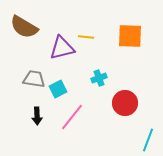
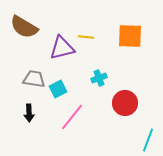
black arrow: moved 8 px left, 3 px up
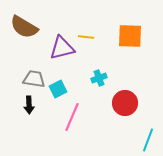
black arrow: moved 8 px up
pink line: rotated 16 degrees counterclockwise
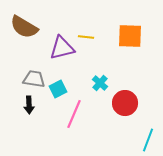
cyan cross: moved 1 px right, 5 px down; rotated 28 degrees counterclockwise
pink line: moved 2 px right, 3 px up
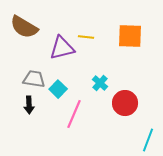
cyan square: rotated 18 degrees counterclockwise
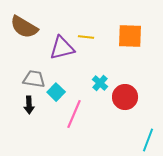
cyan square: moved 2 px left, 3 px down
red circle: moved 6 px up
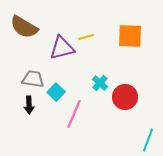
yellow line: rotated 21 degrees counterclockwise
gray trapezoid: moved 1 px left
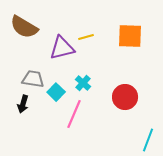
cyan cross: moved 17 px left
black arrow: moved 6 px left, 1 px up; rotated 18 degrees clockwise
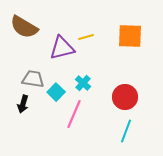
cyan line: moved 22 px left, 9 px up
